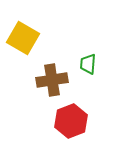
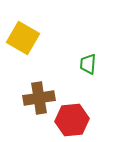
brown cross: moved 13 px left, 18 px down
red hexagon: moved 1 px right, 1 px up; rotated 16 degrees clockwise
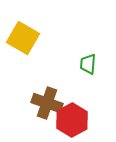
brown cross: moved 8 px right, 5 px down; rotated 28 degrees clockwise
red hexagon: rotated 24 degrees counterclockwise
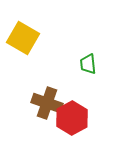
green trapezoid: rotated 10 degrees counterclockwise
red hexagon: moved 2 px up
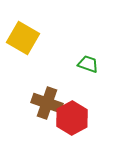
green trapezoid: rotated 115 degrees clockwise
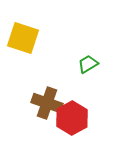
yellow square: rotated 12 degrees counterclockwise
green trapezoid: rotated 50 degrees counterclockwise
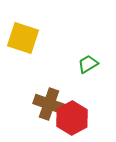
brown cross: moved 2 px right, 1 px down
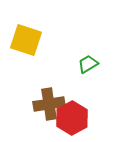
yellow square: moved 3 px right, 2 px down
brown cross: rotated 28 degrees counterclockwise
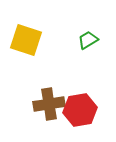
green trapezoid: moved 24 px up
red hexagon: moved 8 px right, 8 px up; rotated 20 degrees clockwise
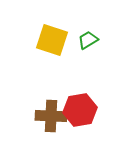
yellow square: moved 26 px right
brown cross: moved 2 px right, 12 px down; rotated 12 degrees clockwise
